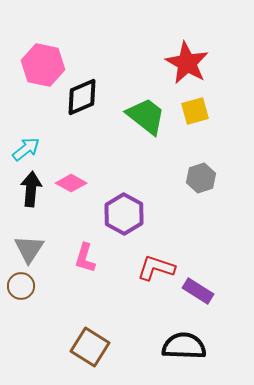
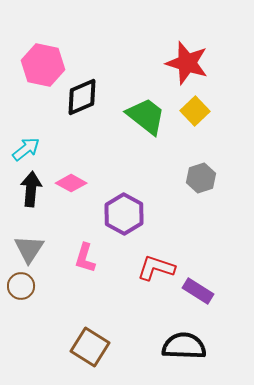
red star: rotated 12 degrees counterclockwise
yellow square: rotated 28 degrees counterclockwise
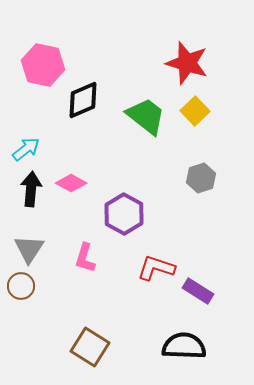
black diamond: moved 1 px right, 3 px down
